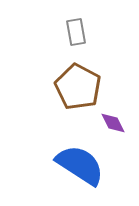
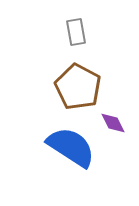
blue semicircle: moved 9 px left, 18 px up
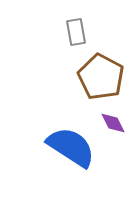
brown pentagon: moved 23 px right, 10 px up
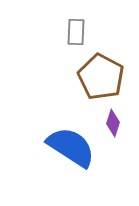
gray rectangle: rotated 12 degrees clockwise
purple diamond: rotated 44 degrees clockwise
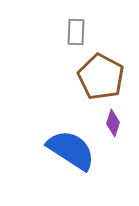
blue semicircle: moved 3 px down
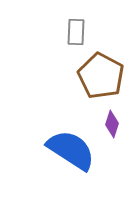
brown pentagon: moved 1 px up
purple diamond: moved 1 px left, 1 px down
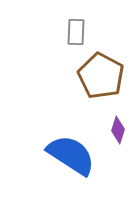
purple diamond: moved 6 px right, 6 px down
blue semicircle: moved 5 px down
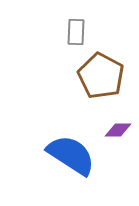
purple diamond: rotated 72 degrees clockwise
